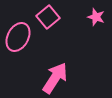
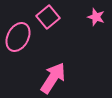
pink arrow: moved 2 px left
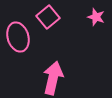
pink ellipse: rotated 44 degrees counterclockwise
pink arrow: rotated 20 degrees counterclockwise
